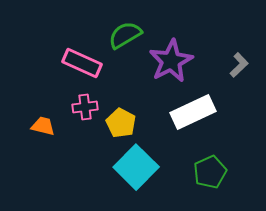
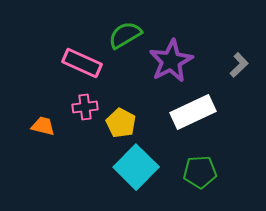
green pentagon: moved 10 px left; rotated 20 degrees clockwise
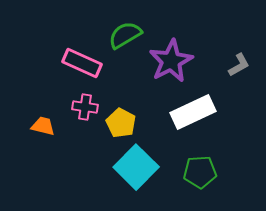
gray L-shape: rotated 15 degrees clockwise
pink cross: rotated 15 degrees clockwise
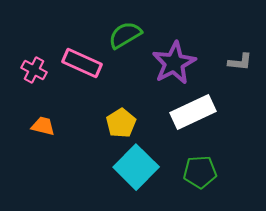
purple star: moved 3 px right, 2 px down
gray L-shape: moved 1 px right, 3 px up; rotated 35 degrees clockwise
pink cross: moved 51 px left, 37 px up; rotated 20 degrees clockwise
yellow pentagon: rotated 12 degrees clockwise
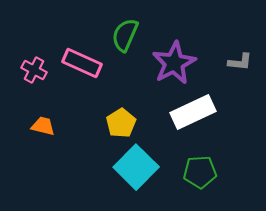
green semicircle: rotated 36 degrees counterclockwise
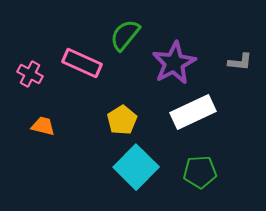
green semicircle: rotated 16 degrees clockwise
pink cross: moved 4 px left, 4 px down
yellow pentagon: moved 1 px right, 3 px up
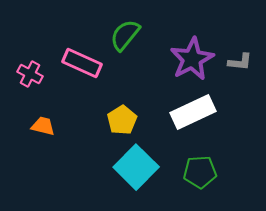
purple star: moved 18 px right, 4 px up
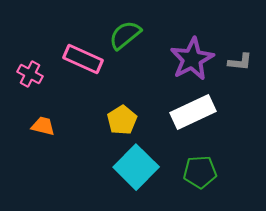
green semicircle: rotated 12 degrees clockwise
pink rectangle: moved 1 px right, 4 px up
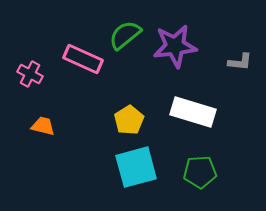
purple star: moved 17 px left, 13 px up; rotated 21 degrees clockwise
white rectangle: rotated 42 degrees clockwise
yellow pentagon: moved 7 px right
cyan square: rotated 30 degrees clockwise
